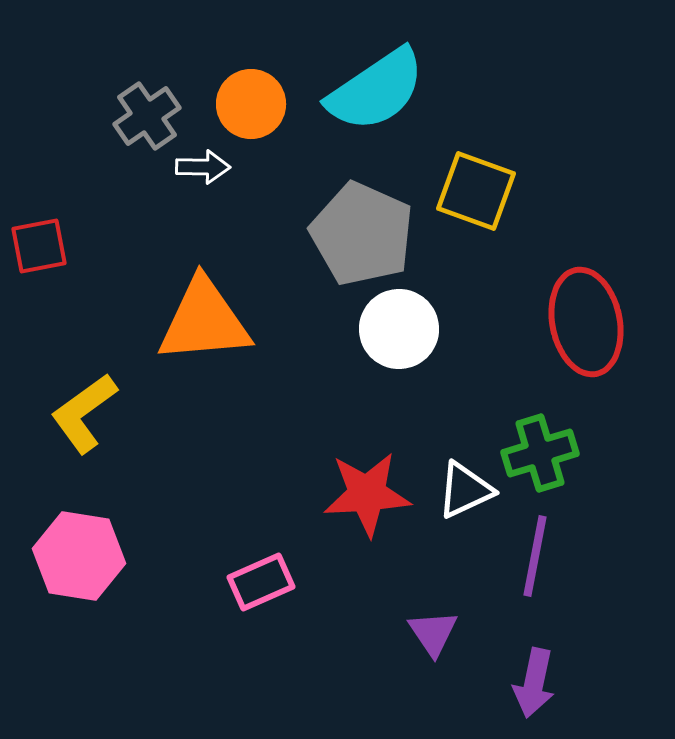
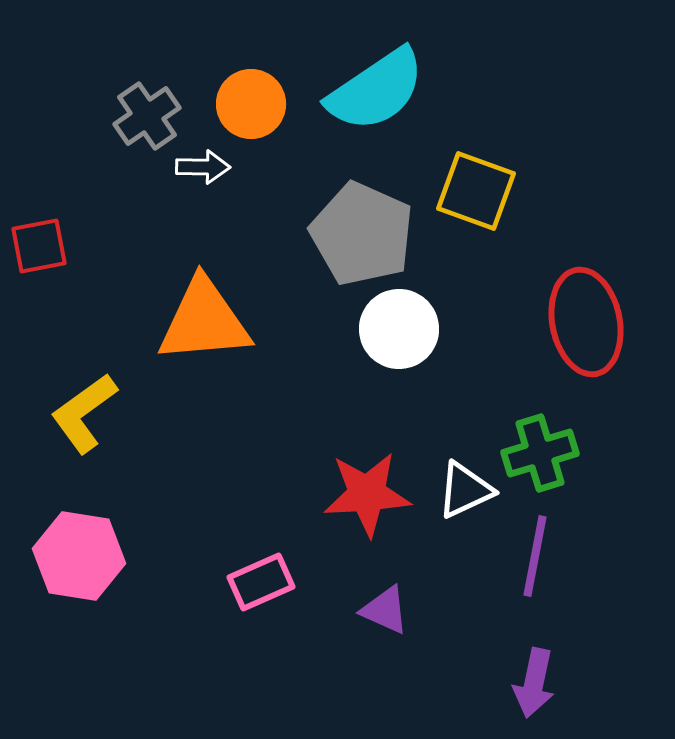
purple triangle: moved 48 px left, 23 px up; rotated 32 degrees counterclockwise
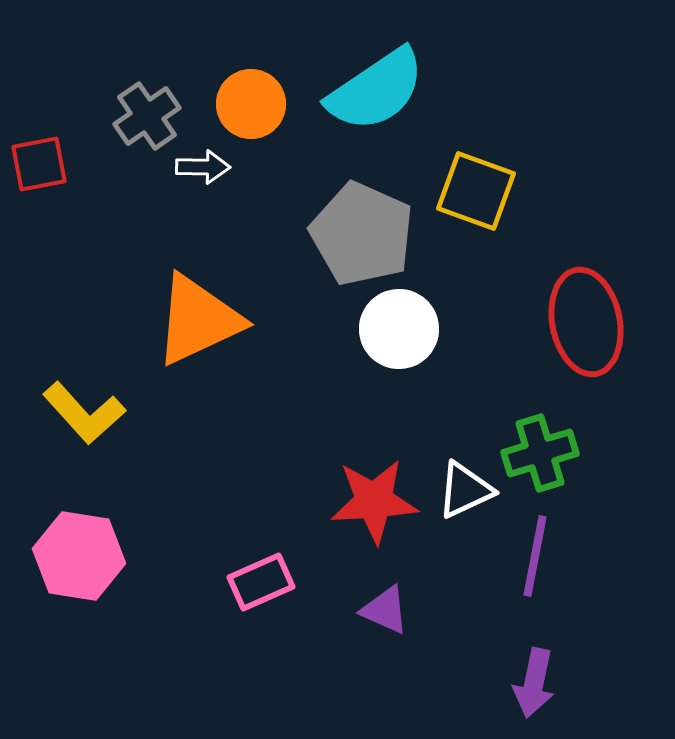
red square: moved 82 px up
orange triangle: moved 6 px left, 1 px up; rotated 20 degrees counterclockwise
yellow L-shape: rotated 96 degrees counterclockwise
red star: moved 7 px right, 7 px down
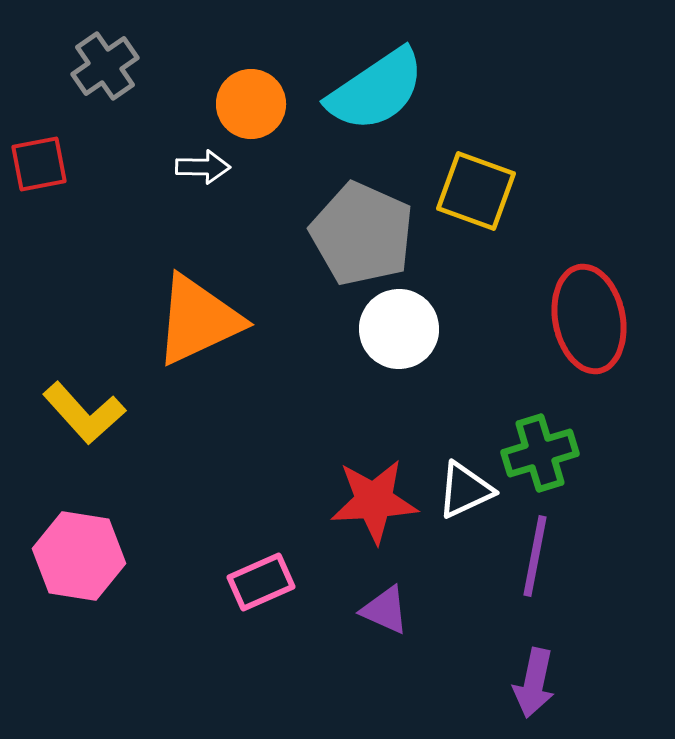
gray cross: moved 42 px left, 50 px up
red ellipse: moved 3 px right, 3 px up
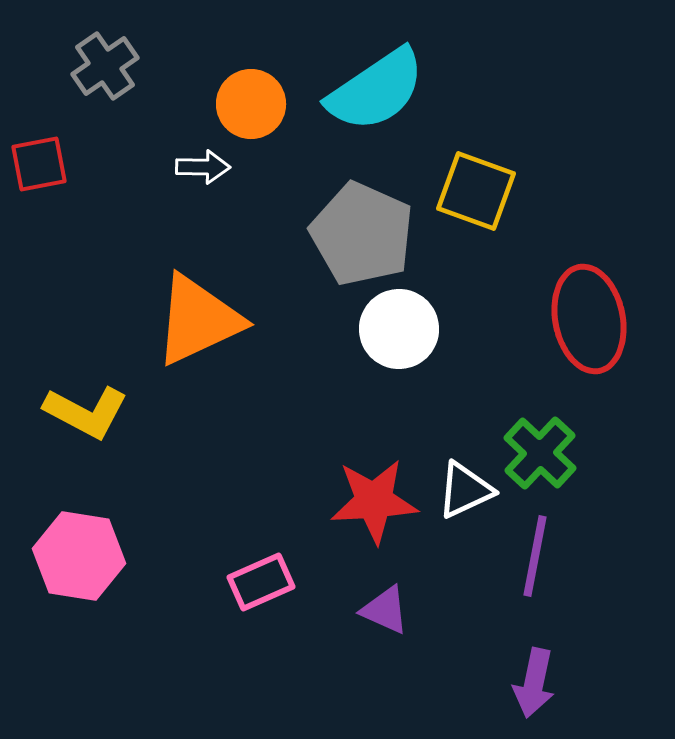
yellow L-shape: moved 2 px right, 1 px up; rotated 20 degrees counterclockwise
green cross: rotated 30 degrees counterclockwise
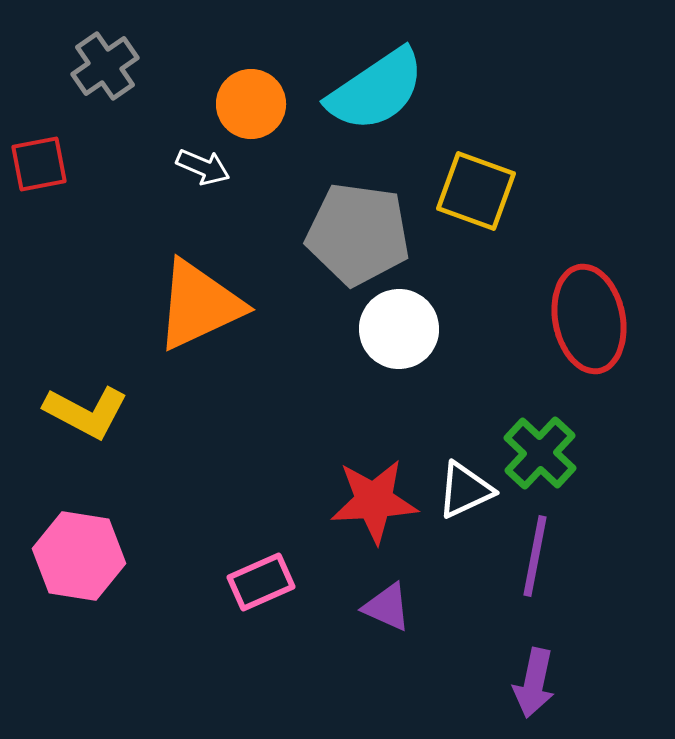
white arrow: rotated 22 degrees clockwise
gray pentagon: moved 4 px left; rotated 16 degrees counterclockwise
orange triangle: moved 1 px right, 15 px up
purple triangle: moved 2 px right, 3 px up
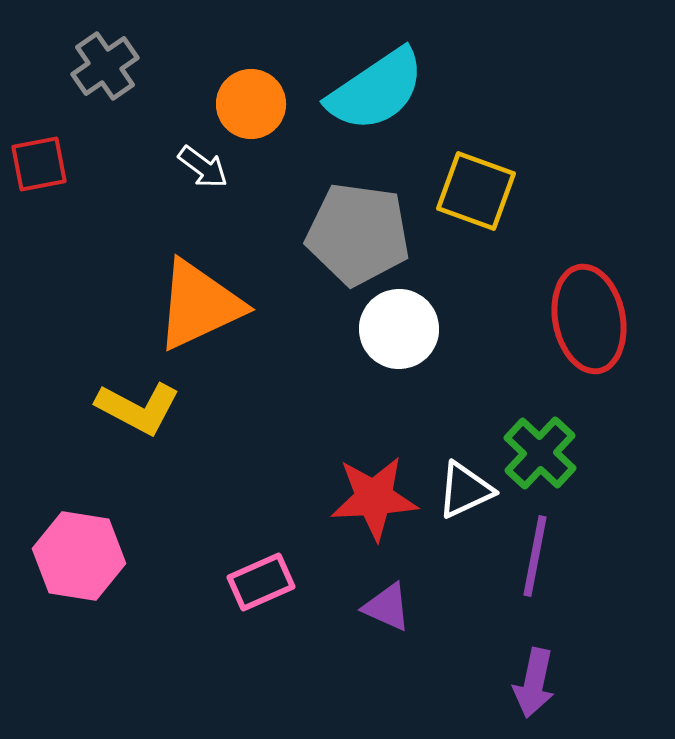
white arrow: rotated 14 degrees clockwise
yellow L-shape: moved 52 px right, 4 px up
red star: moved 3 px up
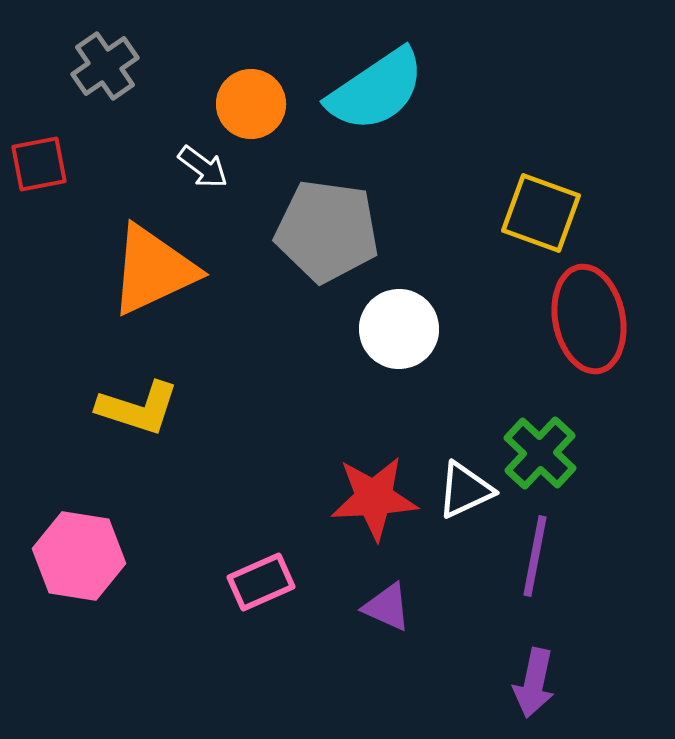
yellow square: moved 65 px right, 22 px down
gray pentagon: moved 31 px left, 3 px up
orange triangle: moved 46 px left, 35 px up
yellow L-shape: rotated 10 degrees counterclockwise
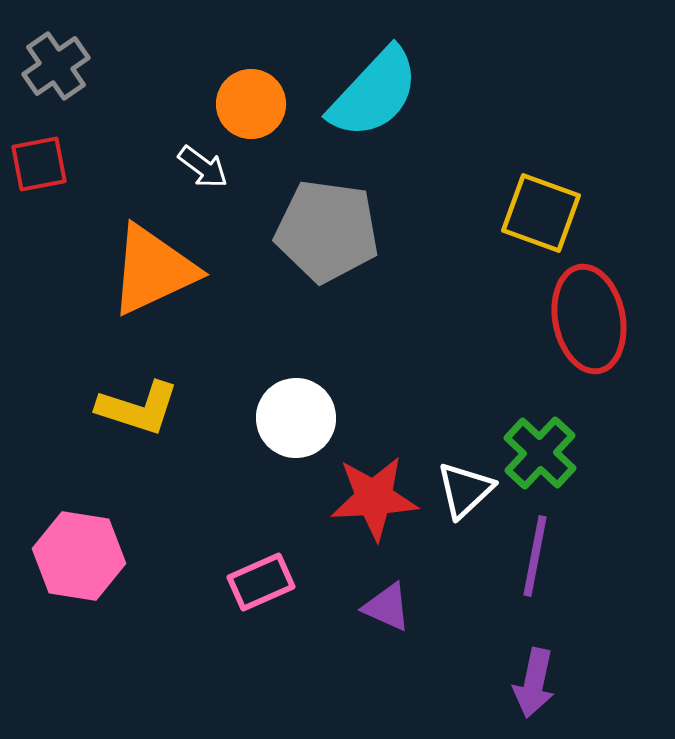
gray cross: moved 49 px left
cyan semicircle: moved 2 px left, 3 px down; rotated 13 degrees counterclockwise
white circle: moved 103 px left, 89 px down
white triangle: rotated 18 degrees counterclockwise
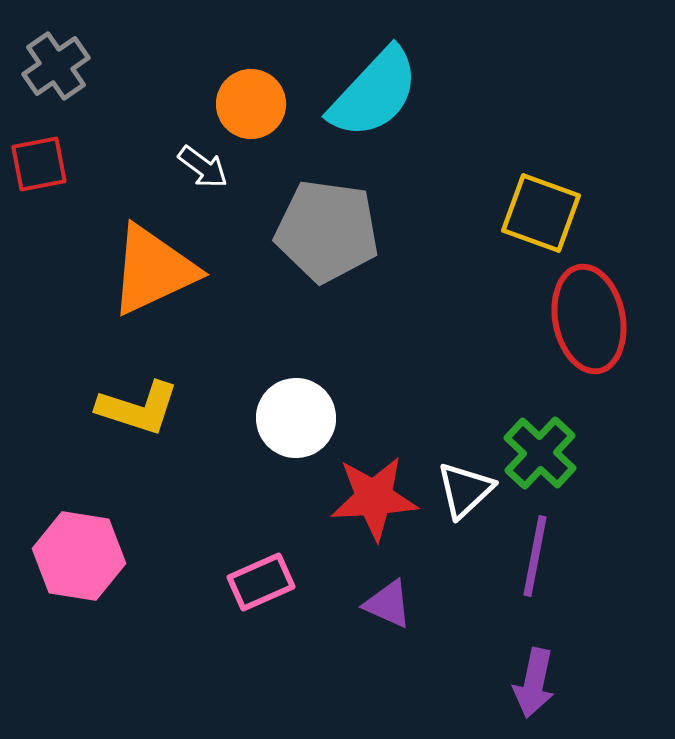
purple triangle: moved 1 px right, 3 px up
